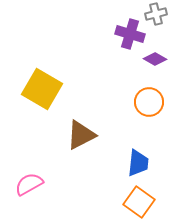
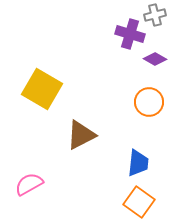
gray cross: moved 1 px left, 1 px down
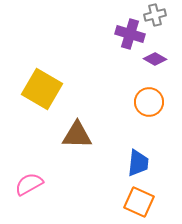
brown triangle: moved 4 px left; rotated 28 degrees clockwise
orange square: rotated 12 degrees counterclockwise
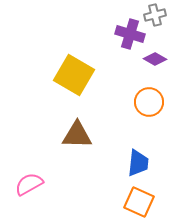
yellow square: moved 32 px right, 14 px up
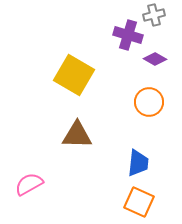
gray cross: moved 1 px left
purple cross: moved 2 px left, 1 px down
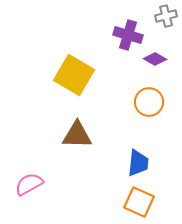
gray cross: moved 12 px right, 1 px down
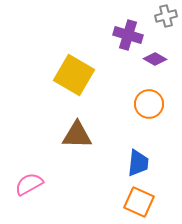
orange circle: moved 2 px down
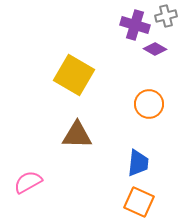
purple cross: moved 7 px right, 10 px up
purple diamond: moved 10 px up
pink semicircle: moved 1 px left, 2 px up
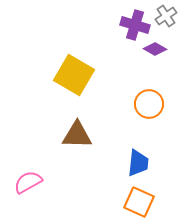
gray cross: rotated 20 degrees counterclockwise
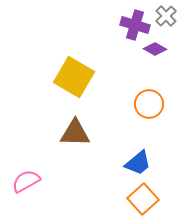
gray cross: rotated 10 degrees counterclockwise
yellow square: moved 2 px down
brown triangle: moved 2 px left, 2 px up
blue trapezoid: rotated 44 degrees clockwise
pink semicircle: moved 2 px left, 1 px up
orange square: moved 4 px right, 3 px up; rotated 24 degrees clockwise
